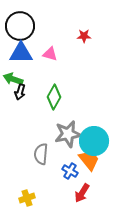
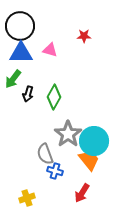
pink triangle: moved 4 px up
green arrow: rotated 72 degrees counterclockwise
black arrow: moved 8 px right, 2 px down
gray star: rotated 24 degrees counterclockwise
gray semicircle: moved 4 px right; rotated 25 degrees counterclockwise
blue cross: moved 15 px left; rotated 14 degrees counterclockwise
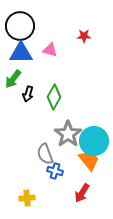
yellow cross: rotated 14 degrees clockwise
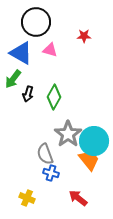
black circle: moved 16 px right, 4 px up
blue triangle: rotated 30 degrees clockwise
blue cross: moved 4 px left, 2 px down
red arrow: moved 4 px left, 5 px down; rotated 96 degrees clockwise
yellow cross: rotated 28 degrees clockwise
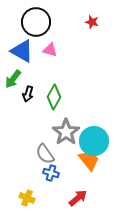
red star: moved 8 px right, 14 px up; rotated 16 degrees clockwise
blue triangle: moved 1 px right, 2 px up
gray star: moved 2 px left, 2 px up
gray semicircle: rotated 15 degrees counterclockwise
red arrow: rotated 102 degrees clockwise
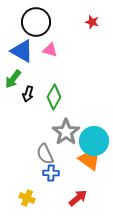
gray semicircle: rotated 10 degrees clockwise
orange trapezoid: rotated 15 degrees counterclockwise
blue cross: rotated 14 degrees counterclockwise
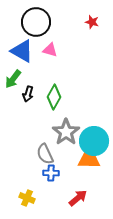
orange trapezoid: rotated 35 degrees counterclockwise
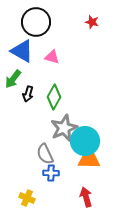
pink triangle: moved 2 px right, 7 px down
gray star: moved 2 px left, 4 px up; rotated 12 degrees clockwise
cyan circle: moved 9 px left
red arrow: moved 8 px right, 1 px up; rotated 66 degrees counterclockwise
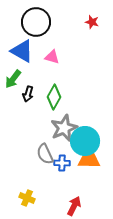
blue cross: moved 11 px right, 10 px up
red arrow: moved 12 px left, 9 px down; rotated 42 degrees clockwise
